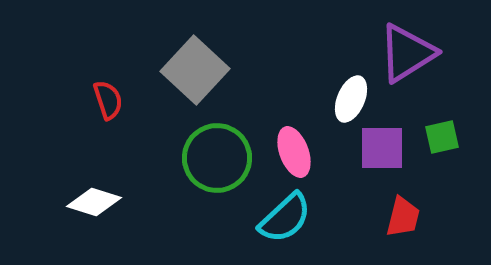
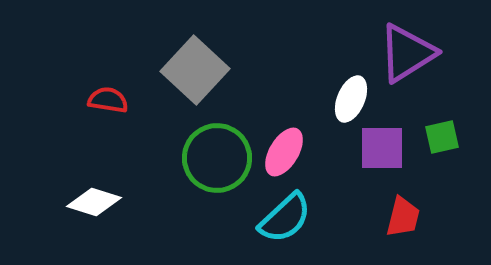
red semicircle: rotated 63 degrees counterclockwise
pink ellipse: moved 10 px left; rotated 51 degrees clockwise
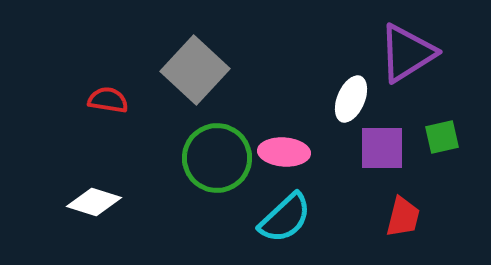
pink ellipse: rotated 63 degrees clockwise
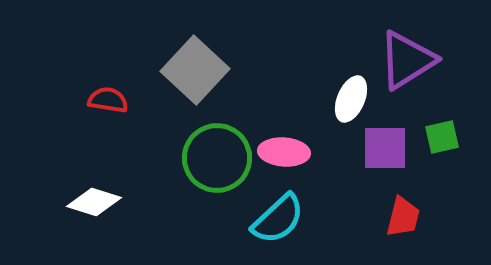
purple triangle: moved 7 px down
purple square: moved 3 px right
cyan semicircle: moved 7 px left, 1 px down
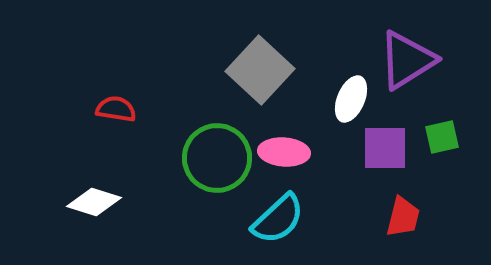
gray square: moved 65 px right
red semicircle: moved 8 px right, 9 px down
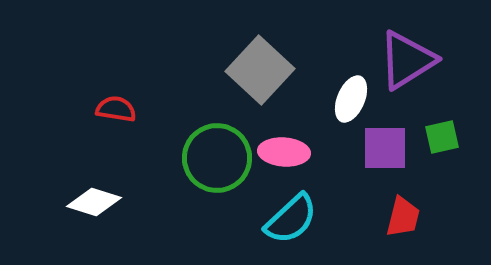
cyan semicircle: moved 13 px right
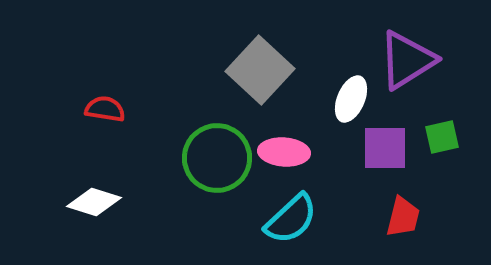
red semicircle: moved 11 px left
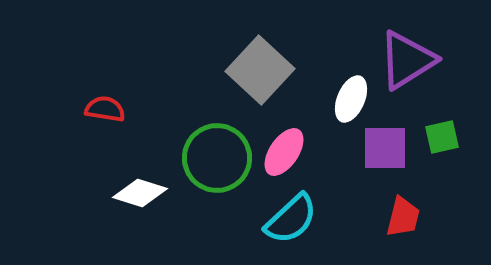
pink ellipse: rotated 60 degrees counterclockwise
white diamond: moved 46 px right, 9 px up
